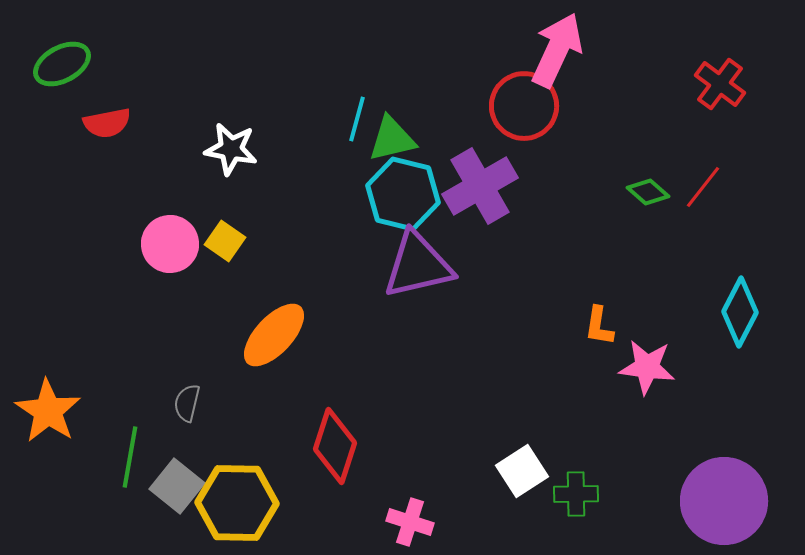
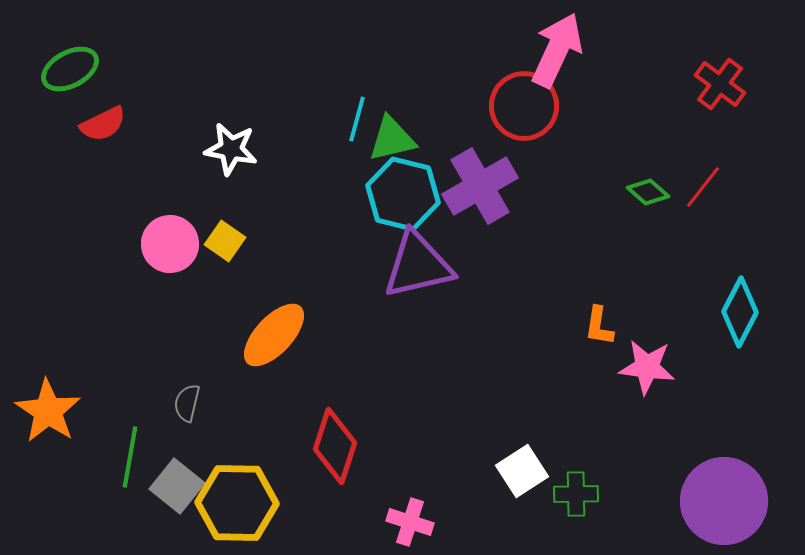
green ellipse: moved 8 px right, 5 px down
red semicircle: moved 4 px left, 1 px down; rotated 15 degrees counterclockwise
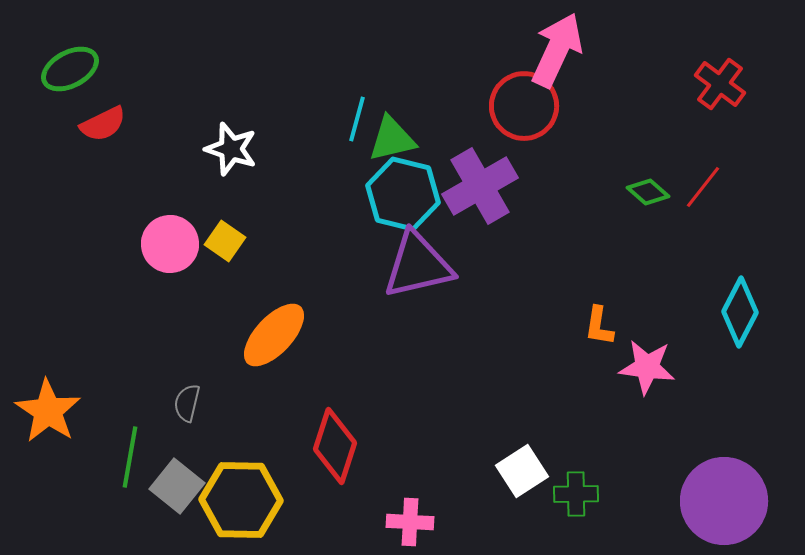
white star: rotated 8 degrees clockwise
yellow hexagon: moved 4 px right, 3 px up
pink cross: rotated 15 degrees counterclockwise
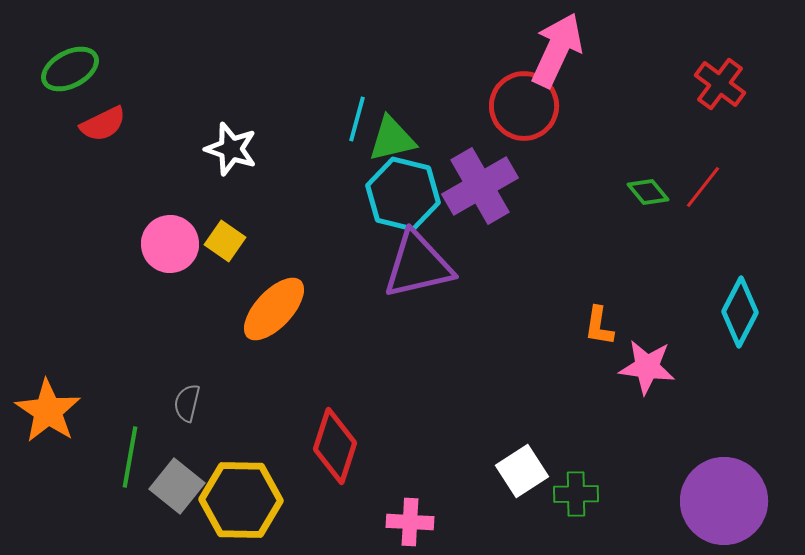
green diamond: rotated 9 degrees clockwise
orange ellipse: moved 26 px up
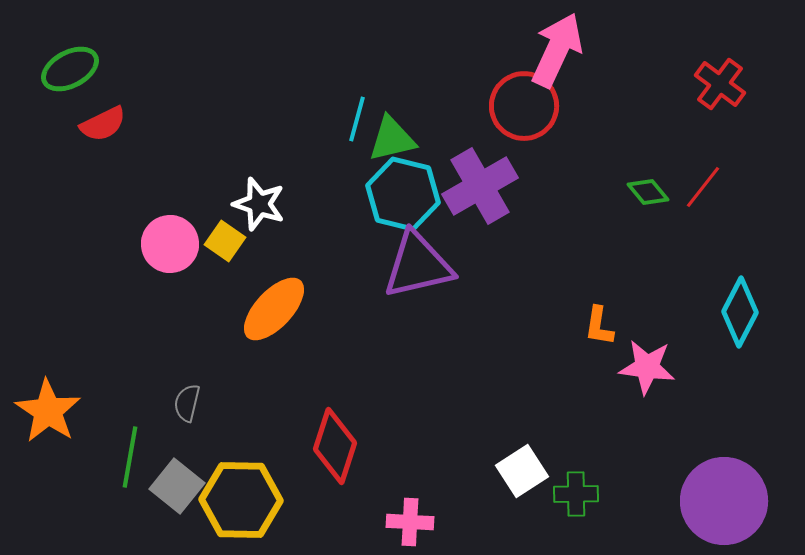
white star: moved 28 px right, 55 px down
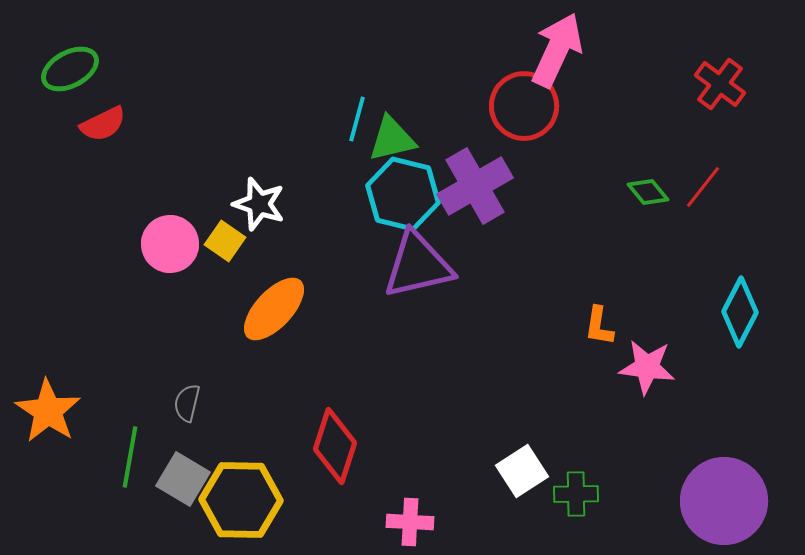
purple cross: moved 5 px left
gray square: moved 6 px right, 7 px up; rotated 8 degrees counterclockwise
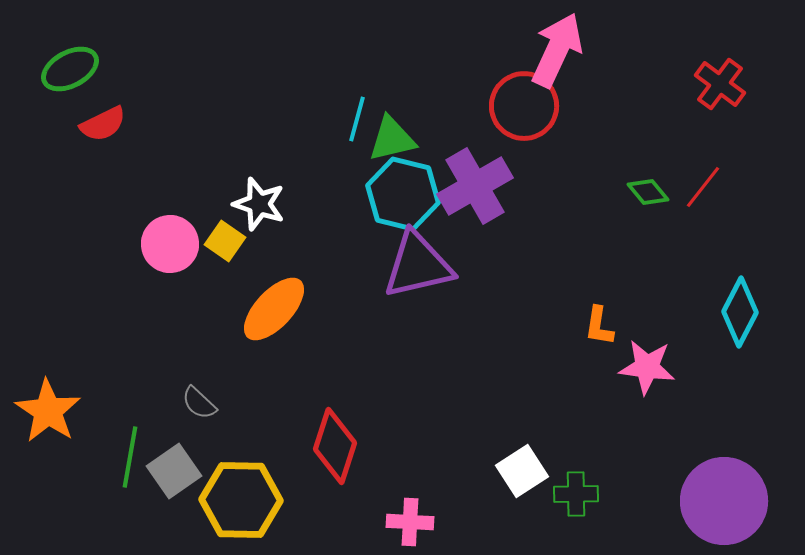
gray semicircle: moved 12 px right; rotated 60 degrees counterclockwise
gray square: moved 9 px left, 8 px up; rotated 24 degrees clockwise
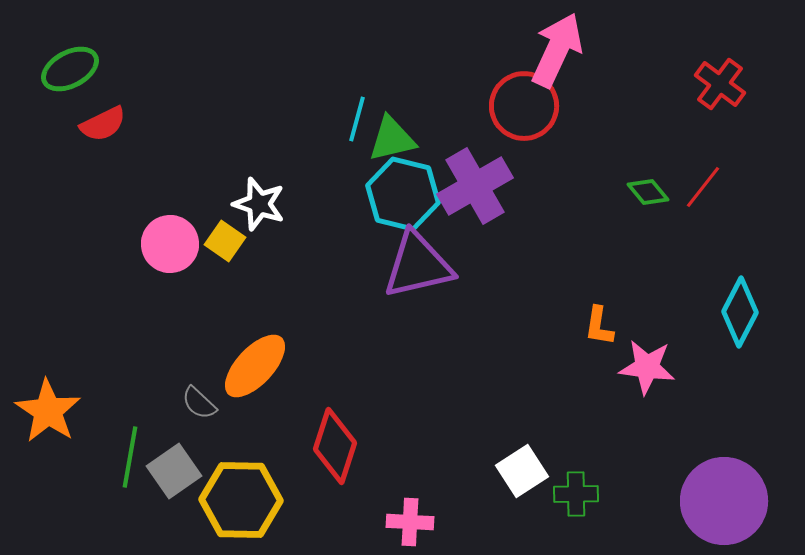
orange ellipse: moved 19 px left, 57 px down
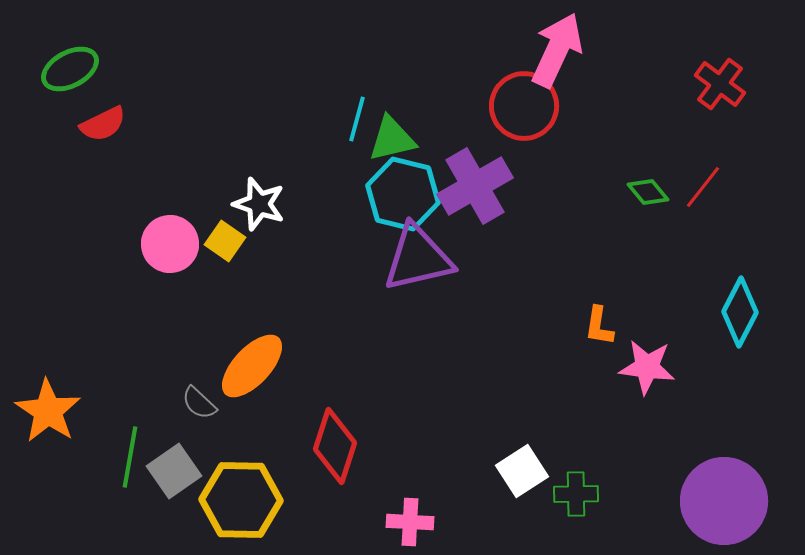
purple triangle: moved 7 px up
orange ellipse: moved 3 px left
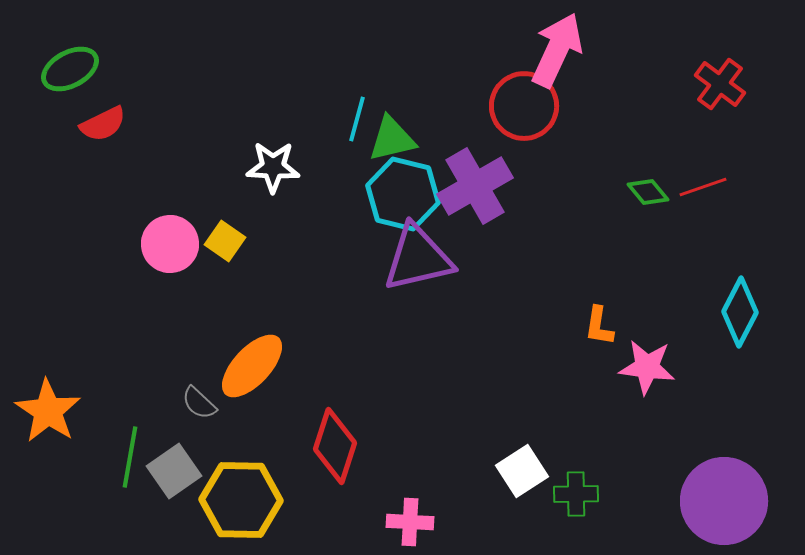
red line: rotated 33 degrees clockwise
white star: moved 14 px right, 37 px up; rotated 16 degrees counterclockwise
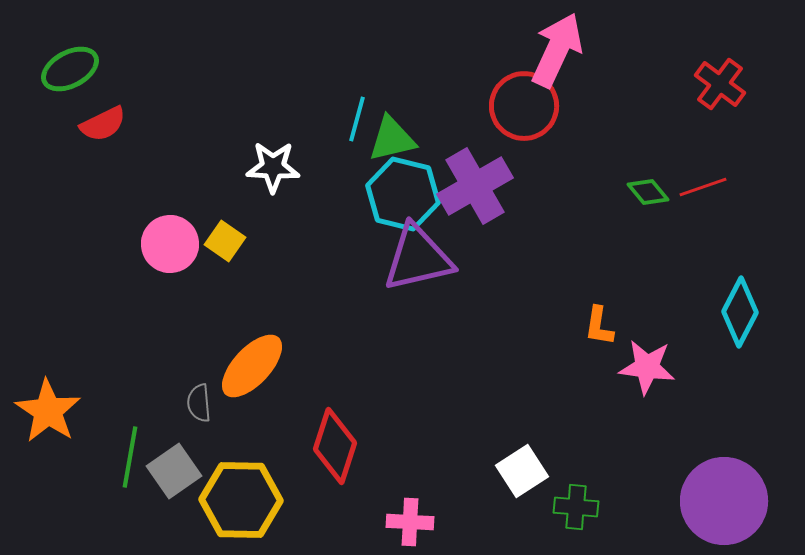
gray semicircle: rotated 42 degrees clockwise
green cross: moved 13 px down; rotated 6 degrees clockwise
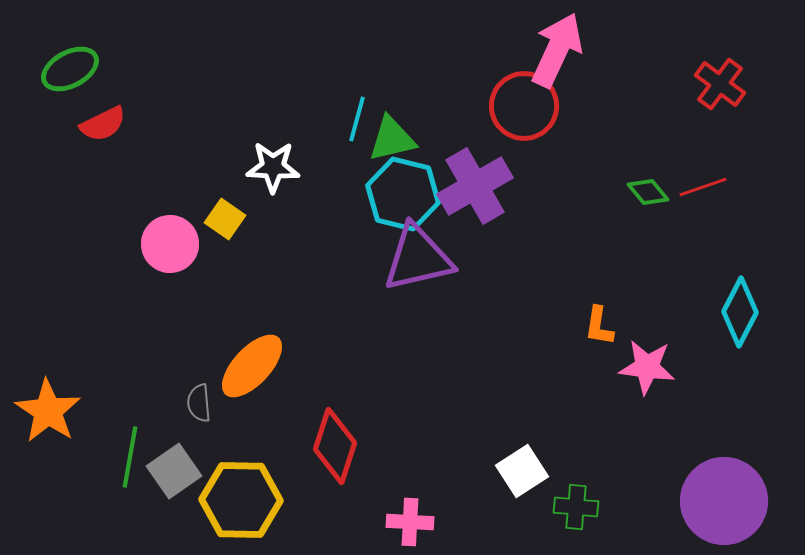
yellow square: moved 22 px up
